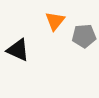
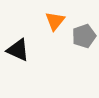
gray pentagon: rotated 15 degrees counterclockwise
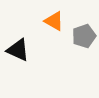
orange triangle: moved 1 px left; rotated 40 degrees counterclockwise
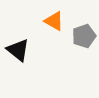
black triangle: rotated 15 degrees clockwise
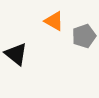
black triangle: moved 2 px left, 4 px down
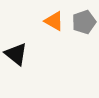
gray pentagon: moved 14 px up
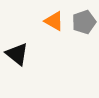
black triangle: moved 1 px right
